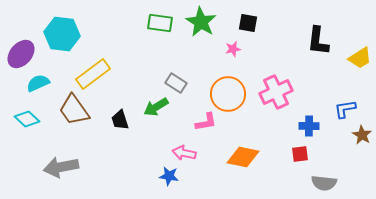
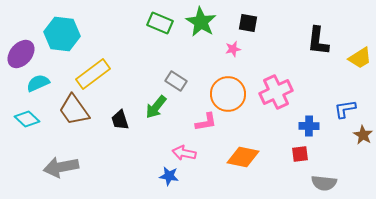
green rectangle: rotated 15 degrees clockwise
gray rectangle: moved 2 px up
green arrow: rotated 20 degrees counterclockwise
brown star: moved 1 px right
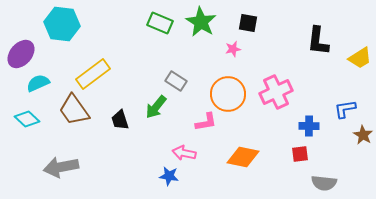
cyan hexagon: moved 10 px up
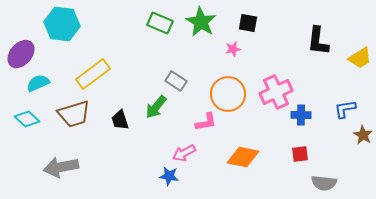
brown trapezoid: moved 4 px down; rotated 72 degrees counterclockwise
blue cross: moved 8 px left, 11 px up
pink arrow: rotated 40 degrees counterclockwise
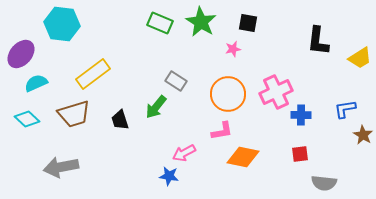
cyan semicircle: moved 2 px left
pink L-shape: moved 16 px right, 9 px down
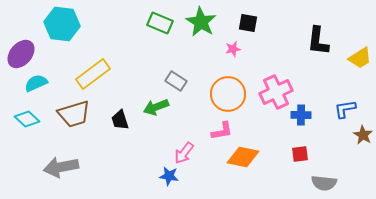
green arrow: rotated 30 degrees clockwise
pink arrow: rotated 25 degrees counterclockwise
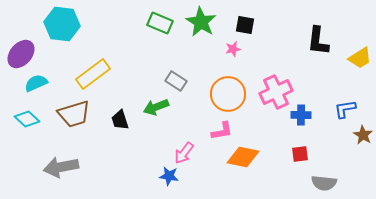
black square: moved 3 px left, 2 px down
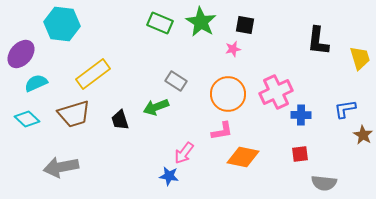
yellow trapezoid: rotated 75 degrees counterclockwise
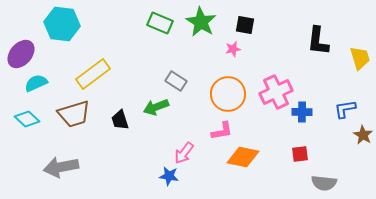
blue cross: moved 1 px right, 3 px up
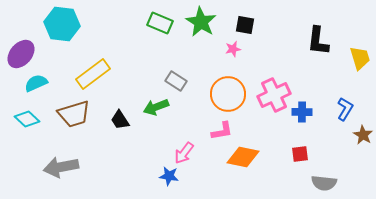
pink cross: moved 2 px left, 3 px down
blue L-shape: rotated 130 degrees clockwise
black trapezoid: rotated 15 degrees counterclockwise
